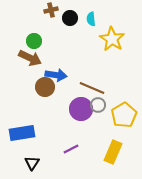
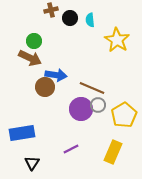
cyan semicircle: moved 1 px left, 1 px down
yellow star: moved 5 px right, 1 px down
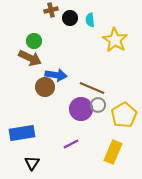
yellow star: moved 2 px left
purple line: moved 5 px up
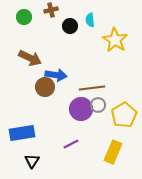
black circle: moved 8 px down
green circle: moved 10 px left, 24 px up
brown line: rotated 30 degrees counterclockwise
black triangle: moved 2 px up
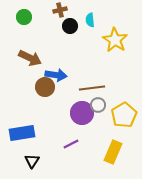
brown cross: moved 9 px right
purple circle: moved 1 px right, 4 px down
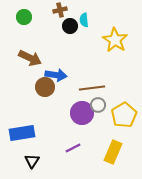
cyan semicircle: moved 6 px left
purple line: moved 2 px right, 4 px down
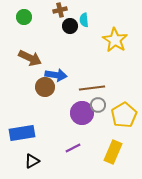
black triangle: rotated 28 degrees clockwise
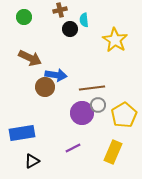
black circle: moved 3 px down
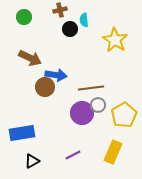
brown line: moved 1 px left
purple line: moved 7 px down
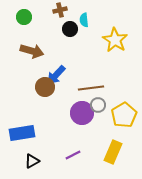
brown arrow: moved 2 px right, 7 px up; rotated 10 degrees counterclockwise
blue arrow: rotated 125 degrees clockwise
